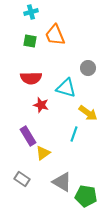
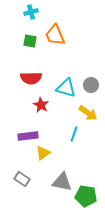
gray circle: moved 3 px right, 17 px down
red star: rotated 14 degrees clockwise
purple rectangle: rotated 66 degrees counterclockwise
gray triangle: rotated 20 degrees counterclockwise
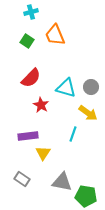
green square: moved 3 px left; rotated 24 degrees clockwise
red semicircle: rotated 45 degrees counterclockwise
gray circle: moved 2 px down
cyan line: moved 1 px left
yellow triangle: rotated 21 degrees counterclockwise
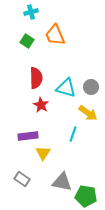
red semicircle: moved 5 px right; rotated 45 degrees counterclockwise
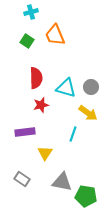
red star: rotated 28 degrees clockwise
purple rectangle: moved 3 px left, 4 px up
yellow triangle: moved 2 px right
